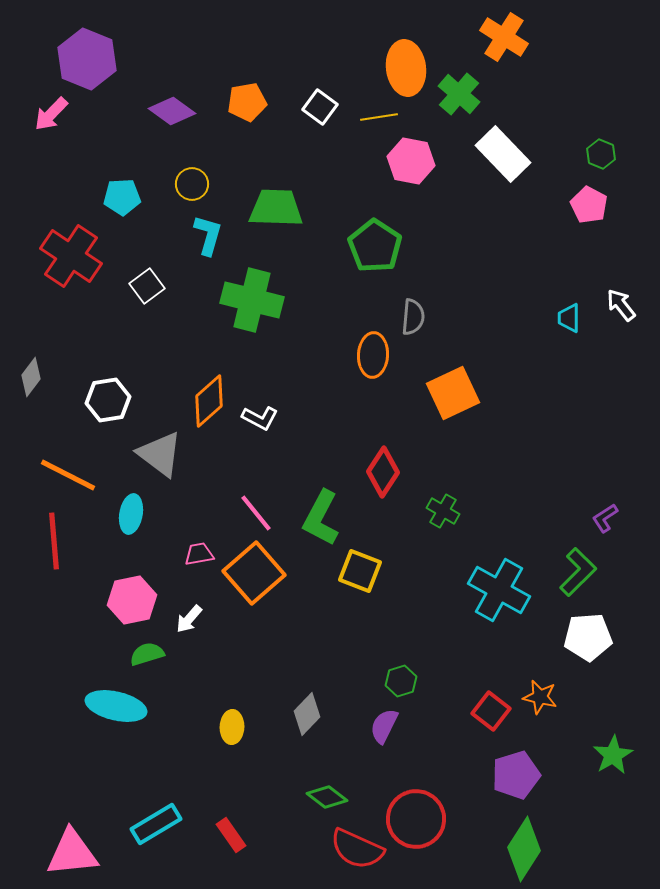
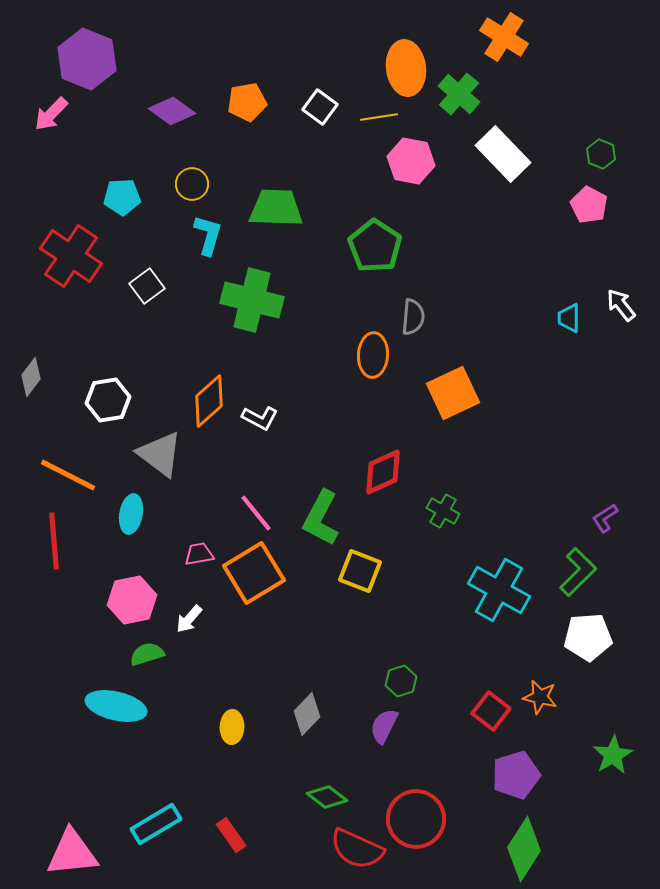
red diamond at (383, 472): rotated 33 degrees clockwise
orange square at (254, 573): rotated 10 degrees clockwise
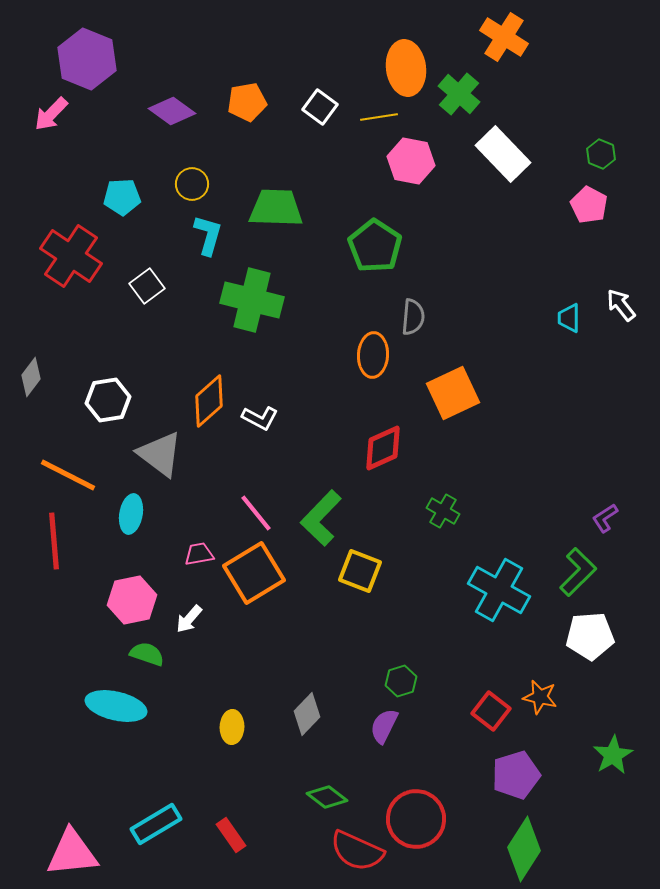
red diamond at (383, 472): moved 24 px up
green L-shape at (321, 518): rotated 16 degrees clockwise
white pentagon at (588, 637): moved 2 px right, 1 px up
green semicircle at (147, 654): rotated 36 degrees clockwise
red semicircle at (357, 849): moved 2 px down
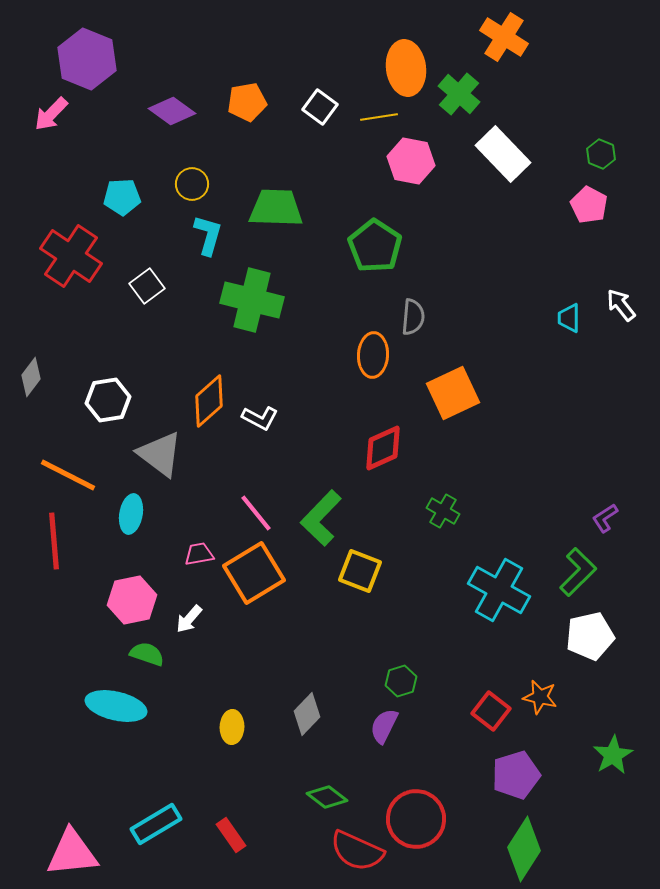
white pentagon at (590, 636): rotated 9 degrees counterclockwise
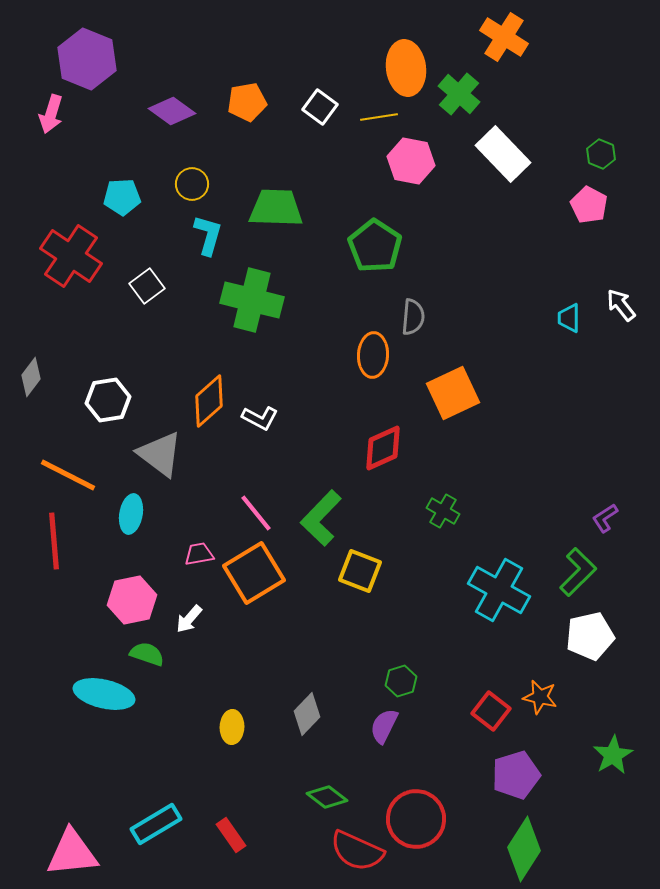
pink arrow at (51, 114): rotated 27 degrees counterclockwise
cyan ellipse at (116, 706): moved 12 px left, 12 px up
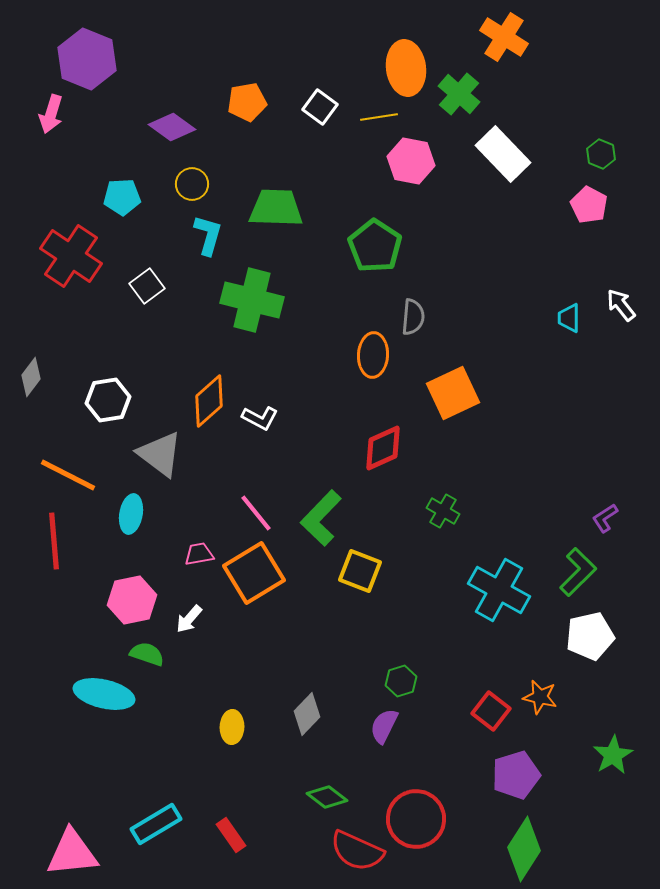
purple diamond at (172, 111): moved 16 px down
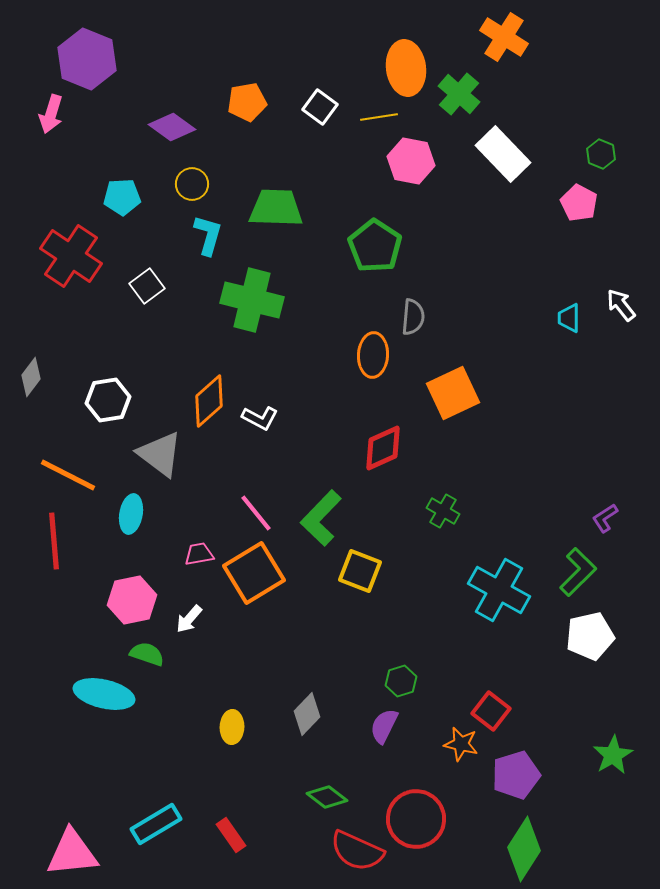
pink pentagon at (589, 205): moved 10 px left, 2 px up
orange star at (540, 697): moved 79 px left, 47 px down
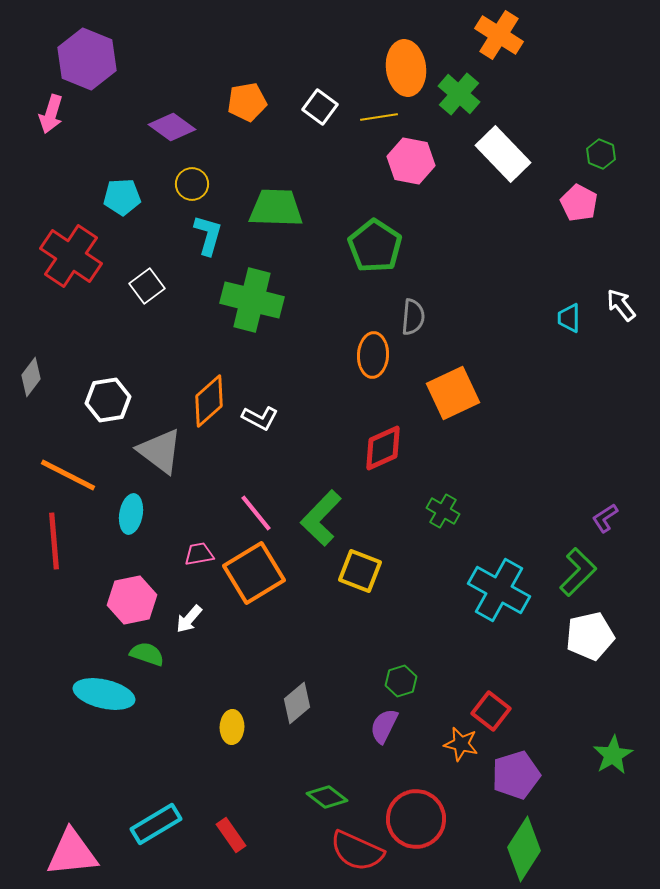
orange cross at (504, 37): moved 5 px left, 2 px up
gray triangle at (160, 454): moved 3 px up
gray diamond at (307, 714): moved 10 px left, 11 px up; rotated 6 degrees clockwise
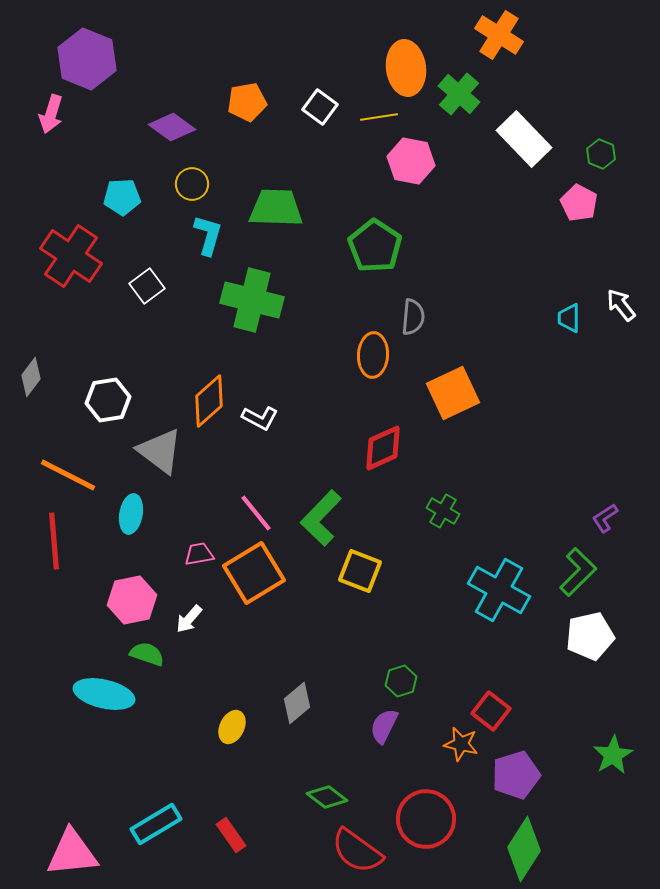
white rectangle at (503, 154): moved 21 px right, 15 px up
yellow ellipse at (232, 727): rotated 24 degrees clockwise
red circle at (416, 819): moved 10 px right
red semicircle at (357, 851): rotated 12 degrees clockwise
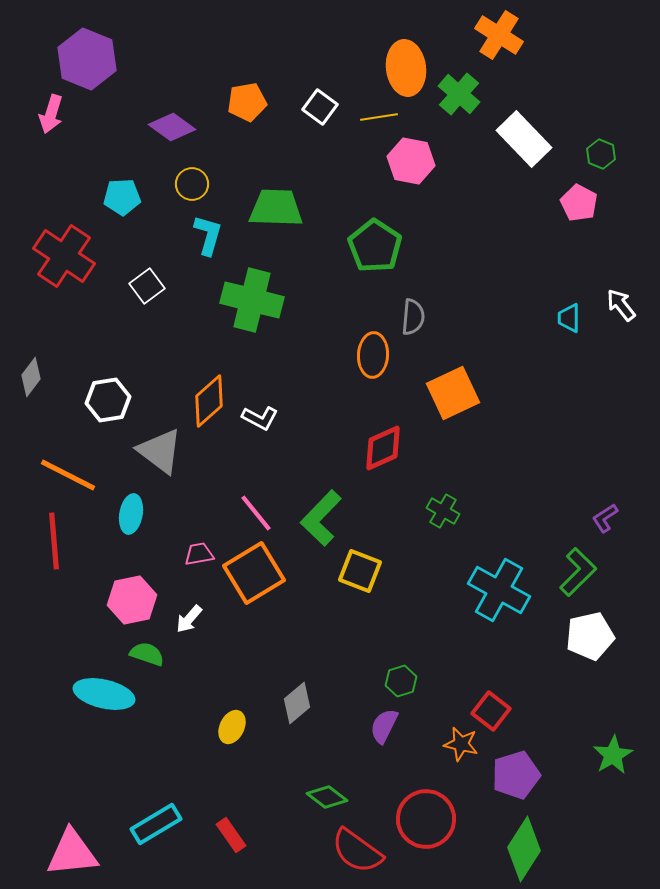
red cross at (71, 256): moved 7 px left
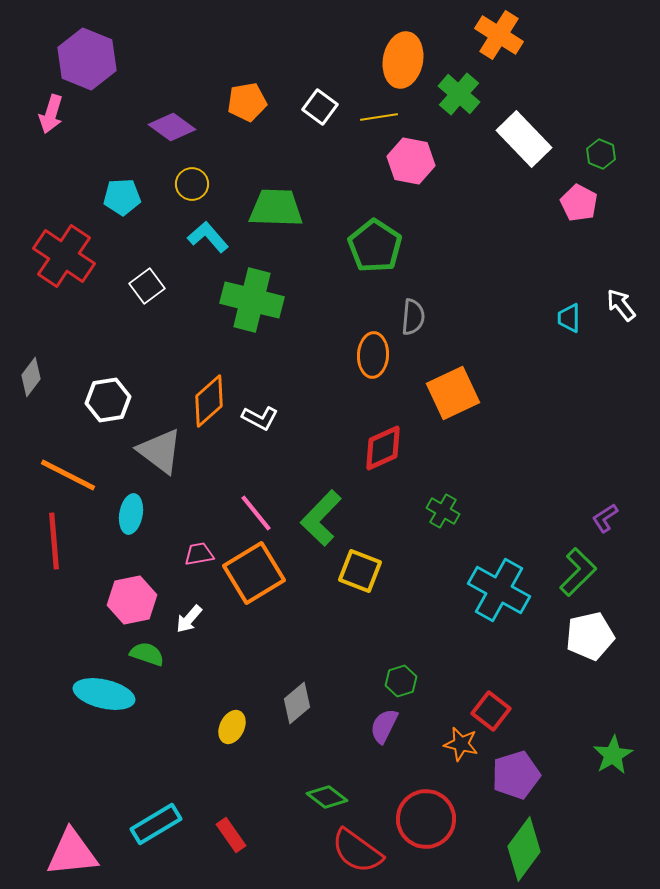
orange ellipse at (406, 68): moved 3 px left, 8 px up; rotated 18 degrees clockwise
cyan L-shape at (208, 235): moved 2 px down; rotated 57 degrees counterclockwise
green diamond at (524, 849): rotated 4 degrees clockwise
